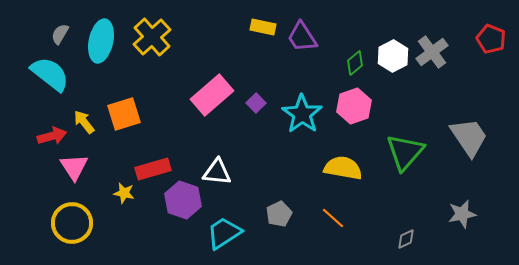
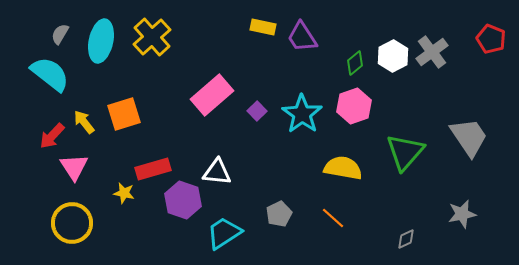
purple square: moved 1 px right, 8 px down
red arrow: rotated 148 degrees clockwise
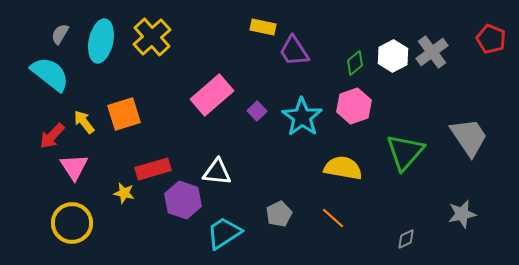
purple trapezoid: moved 8 px left, 14 px down
cyan star: moved 3 px down
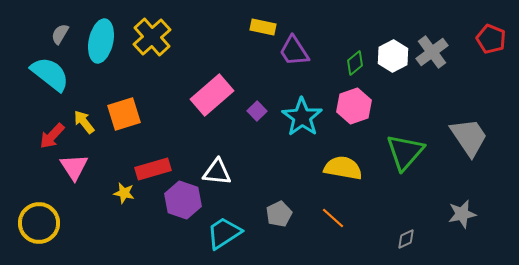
yellow circle: moved 33 px left
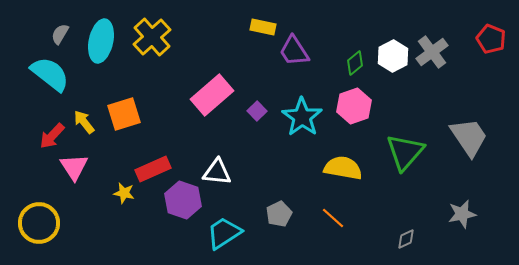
red rectangle: rotated 8 degrees counterclockwise
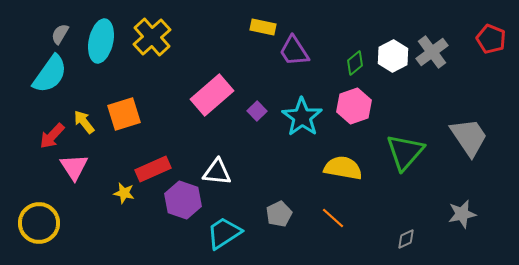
cyan semicircle: rotated 87 degrees clockwise
